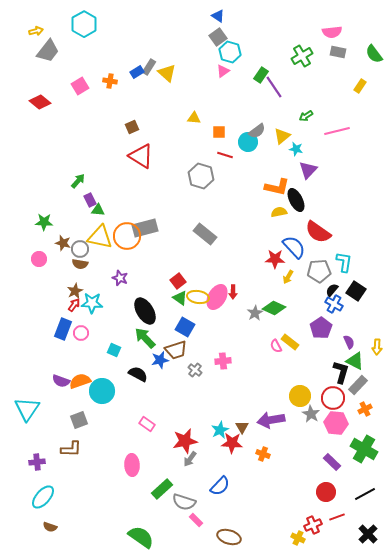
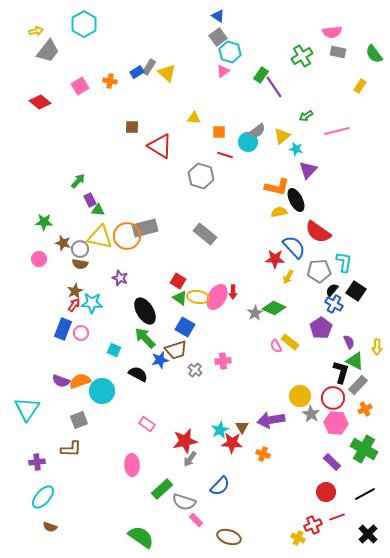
brown square at (132, 127): rotated 24 degrees clockwise
red triangle at (141, 156): moved 19 px right, 10 px up
red square at (178, 281): rotated 21 degrees counterclockwise
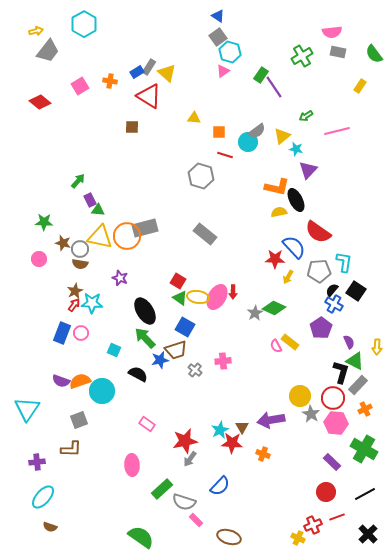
red triangle at (160, 146): moved 11 px left, 50 px up
blue rectangle at (63, 329): moved 1 px left, 4 px down
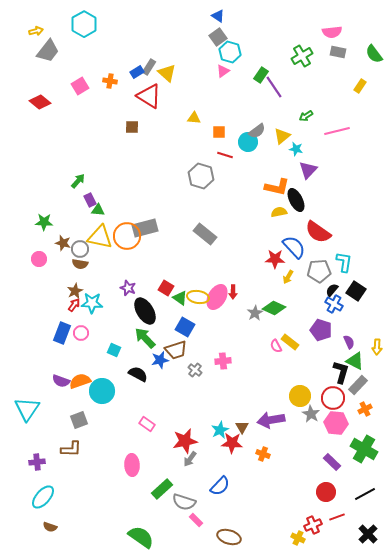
purple star at (120, 278): moved 8 px right, 10 px down
red square at (178, 281): moved 12 px left, 7 px down
purple pentagon at (321, 328): moved 2 px down; rotated 20 degrees counterclockwise
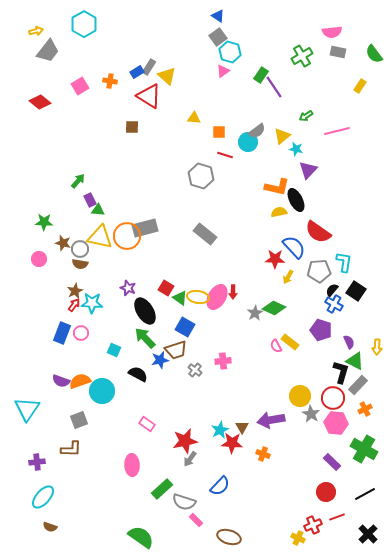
yellow triangle at (167, 73): moved 3 px down
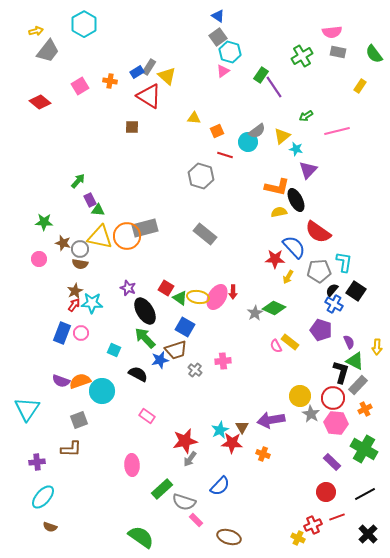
orange square at (219, 132): moved 2 px left, 1 px up; rotated 24 degrees counterclockwise
pink rectangle at (147, 424): moved 8 px up
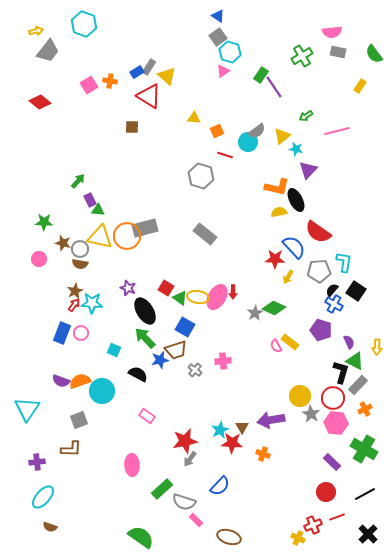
cyan hexagon at (84, 24): rotated 10 degrees counterclockwise
pink square at (80, 86): moved 9 px right, 1 px up
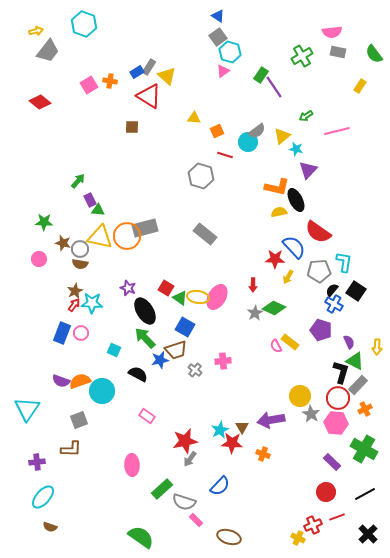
red arrow at (233, 292): moved 20 px right, 7 px up
red circle at (333, 398): moved 5 px right
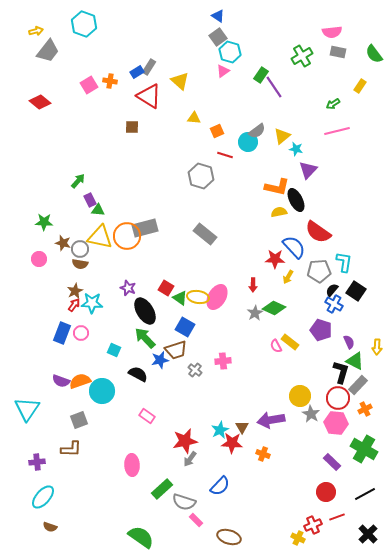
yellow triangle at (167, 76): moved 13 px right, 5 px down
green arrow at (306, 116): moved 27 px right, 12 px up
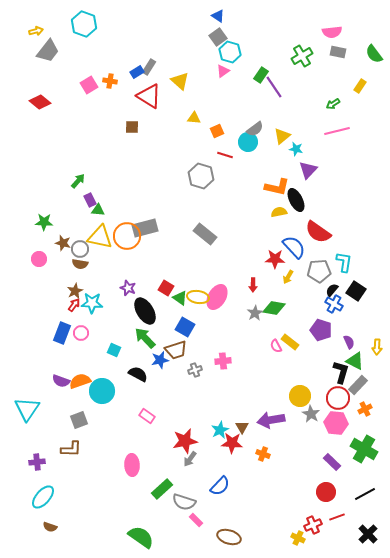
gray semicircle at (257, 131): moved 2 px left, 2 px up
green diamond at (274, 308): rotated 15 degrees counterclockwise
gray cross at (195, 370): rotated 32 degrees clockwise
